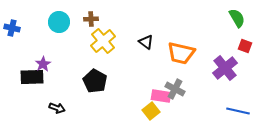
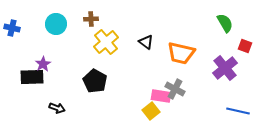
green semicircle: moved 12 px left, 5 px down
cyan circle: moved 3 px left, 2 px down
yellow cross: moved 3 px right, 1 px down
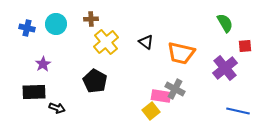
blue cross: moved 15 px right
red square: rotated 24 degrees counterclockwise
black rectangle: moved 2 px right, 15 px down
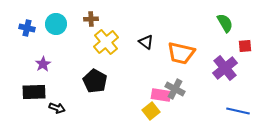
pink rectangle: moved 1 px up
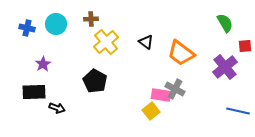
orange trapezoid: rotated 24 degrees clockwise
purple cross: moved 1 px up
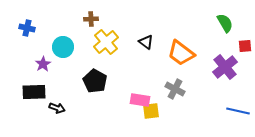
cyan circle: moved 7 px right, 23 px down
pink rectangle: moved 21 px left, 5 px down
yellow square: rotated 30 degrees clockwise
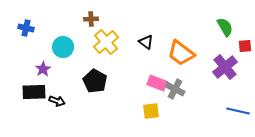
green semicircle: moved 4 px down
blue cross: moved 1 px left
purple star: moved 5 px down
pink rectangle: moved 17 px right, 17 px up; rotated 12 degrees clockwise
black arrow: moved 7 px up
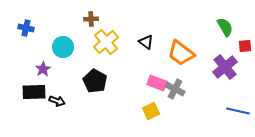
yellow square: rotated 18 degrees counterclockwise
